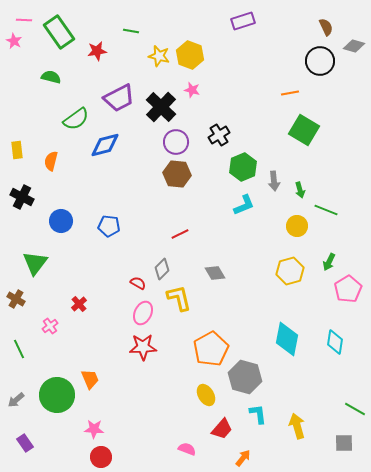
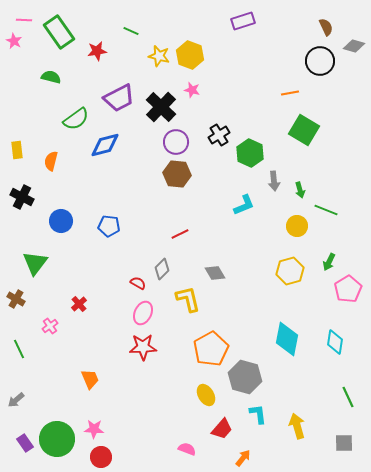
green line at (131, 31): rotated 14 degrees clockwise
green hexagon at (243, 167): moved 7 px right, 14 px up; rotated 12 degrees counterclockwise
yellow L-shape at (179, 298): moved 9 px right, 1 px down
green circle at (57, 395): moved 44 px down
green line at (355, 409): moved 7 px left, 12 px up; rotated 35 degrees clockwise
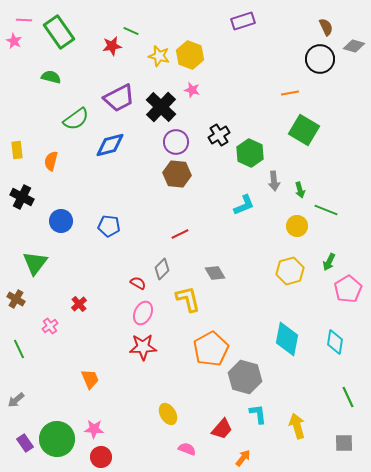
red star at (97, 51): moved 15 px right, 5 px up
black circle at (320, 61): moved 2 px up
blue diamond at (105, 145): moved 5 px right
yellow ellipse at (206, 395): moved 38 px left, 19 px down
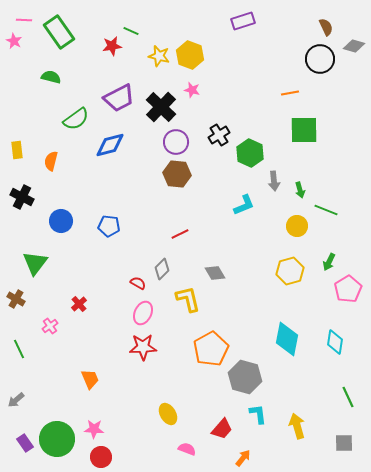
green square at (304, 130): rotated 32 degrees counterclockwise
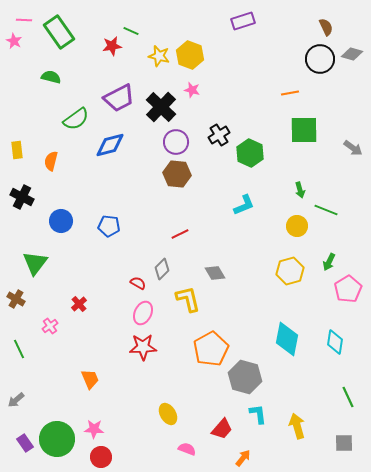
gray diamond at (354, 46): moved 2 px left, 8 px down
gray arrow at (274, 181): moved 79 px right, 33 px up; rotated 48 degrees counterclockwise
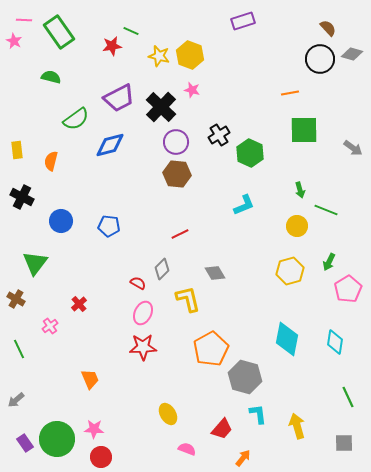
brown semicircle at (326, 27): moved 2 px right, 1 px down; rotated 18 degrees counterclockwise
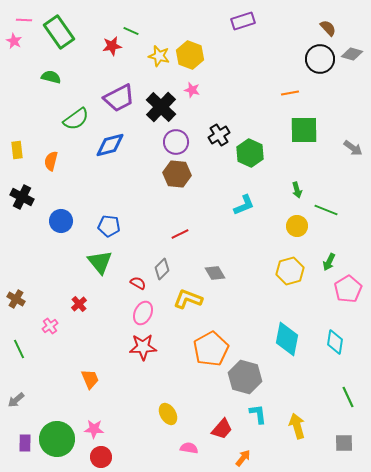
green arrow at (300, 190): moved 3 px left
green triangle at (35, 263): moved 65 px right, 1 px up; rotated 16 degrees counterclockwise
yellow L-shape at (188, 299): rotated 56 degrees counterclockwise
purple rectangle at (25, 443): rotated 36 degrees clockwise
pink semicircle at (187, 449): moved 2 px right, 1 px up; rotated 12 degrees counterclockwise
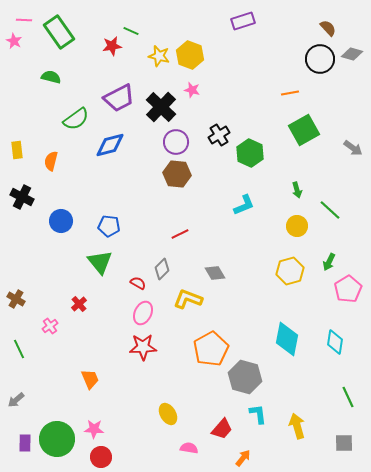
green square at (304, 130): rotated 28 degrees counterclockwise
green line at (326, 210): moved 4 px right; rotated 20 degrees clockwise
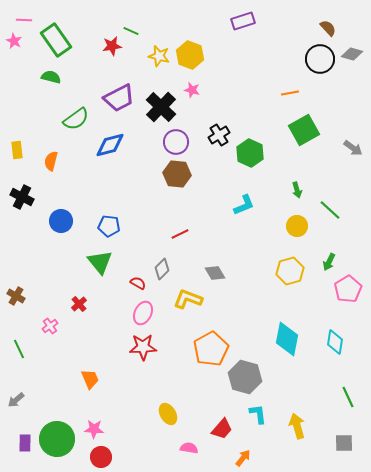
green rectangle at (59, 32): moved 3 px left, 8 px down
brown cross at (16, 299): moved 3 px up
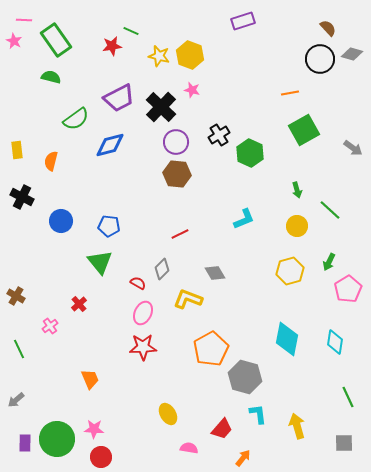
cyan L-shape at (244, 205): moved 14 px down
